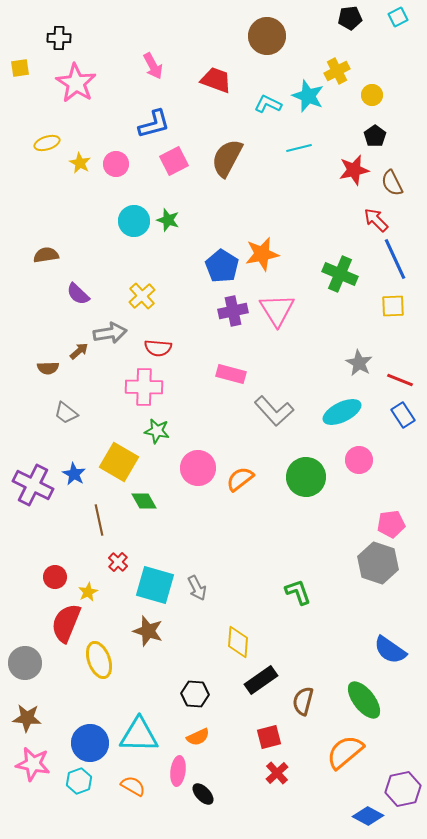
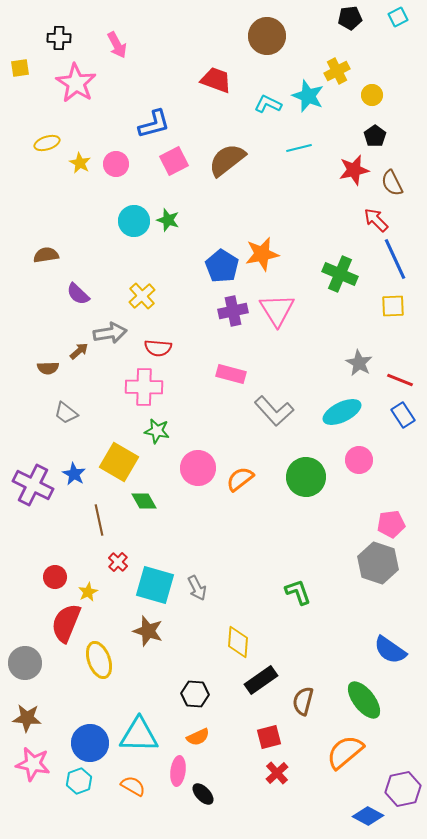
pink arrow at (153, 66): moved 36 px left, 21 px up
brown semicircle at (227, 158): moved 2 px down; rotated 24 degrees clockwise
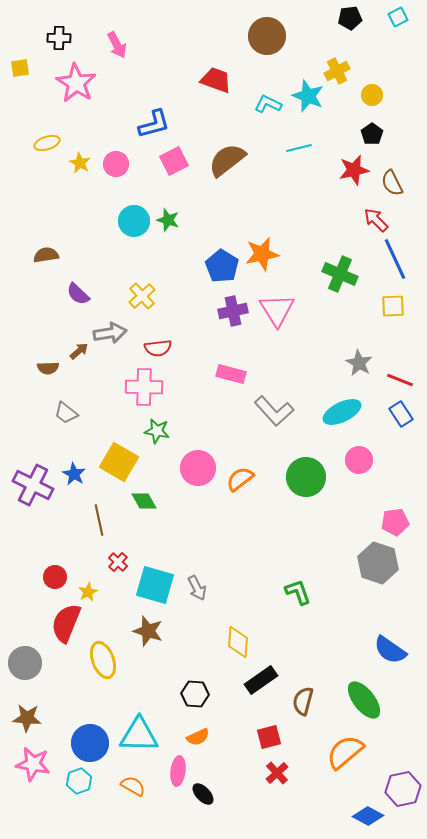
black pentagon at (375, 136): moved 3 px left, 2 px up
red semicircle at (158, 348): rotated 12 degrees counterclockwise
blue rectangle at (403, 415): moved 2 px left, 1 px up
pink pentagon at (391, 524): moved 4 px right, 2 px up
yellow ellipse at (99, 660): moved 4 px right
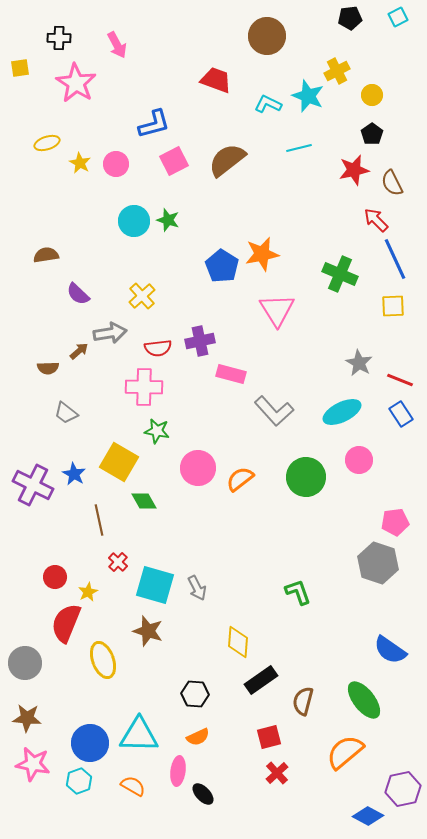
purple cross at (233, 311): moved 33 px left, 30 px down
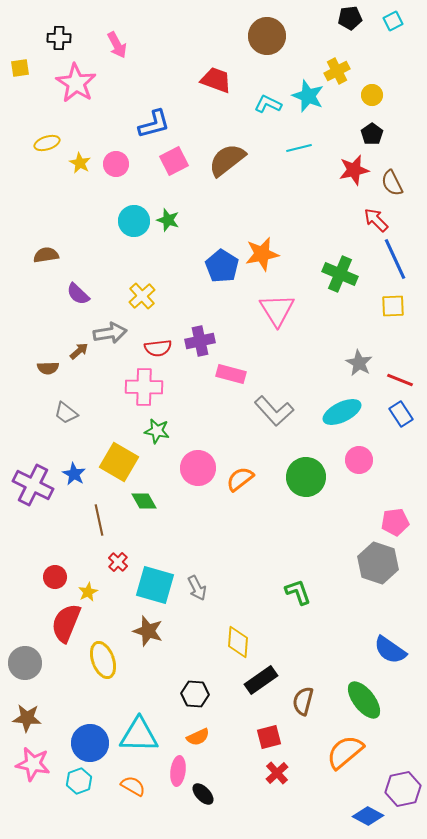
cyan square at (398, 17): moved 5 px left, 4 px down
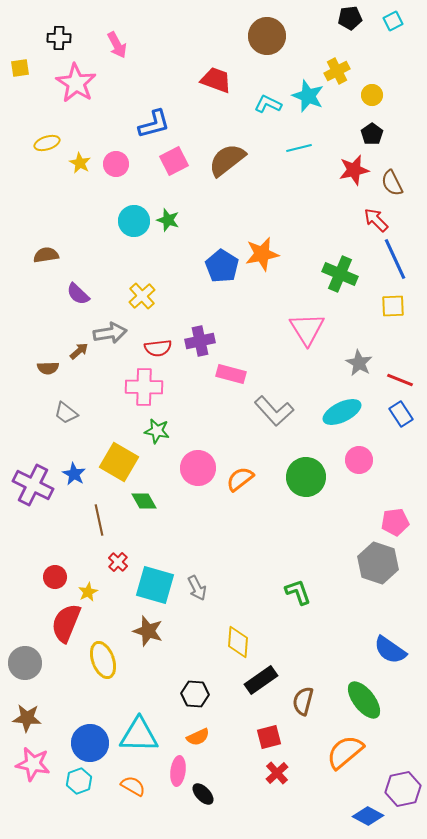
pink triangle at (277, 310): moved 30 px right, 19 px down
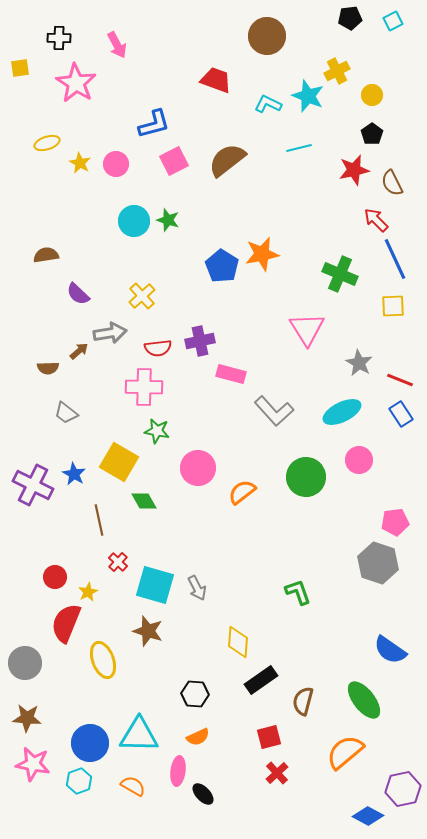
orange semicircle at (240, 479): moved 2 px right, 13 px down
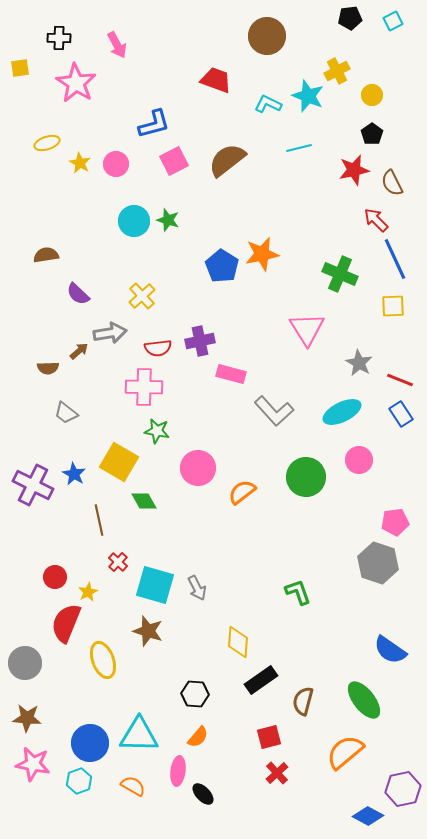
orange semicircle at (198, 737): rotated 25 degrees counterclockwise
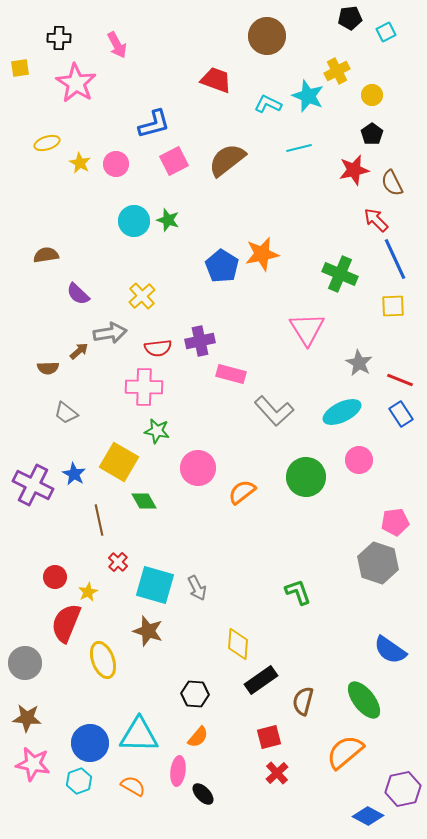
cyan square at (393, 21): moved 7 px left, 11 px down
yellow diamond at (238, 642): moved 2 px down
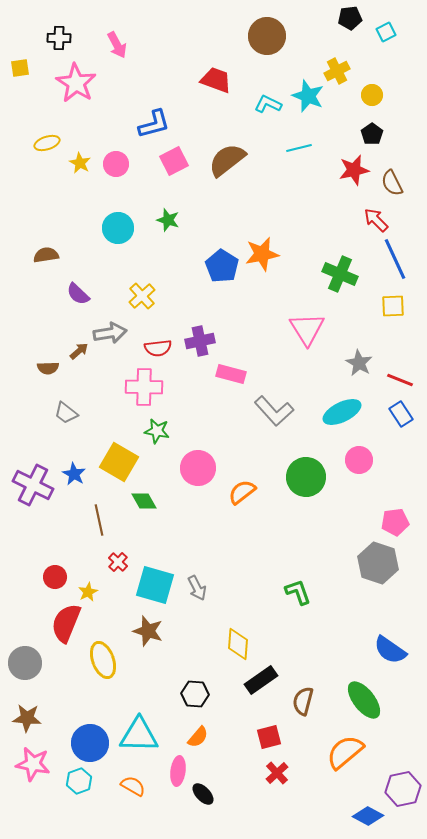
cyan circle at (134, 221): moved 16 px left, 7 px down
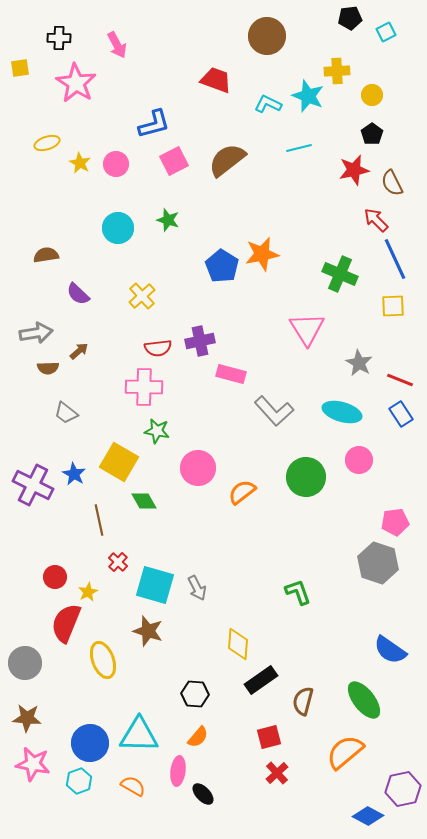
yellow cross at (337, 71): rotated 25 degrees clockwise
gray arrow at (110, 333): moved 74 px left
cyan ellipse at (342, 412): rotated 42 degrees clockwise
